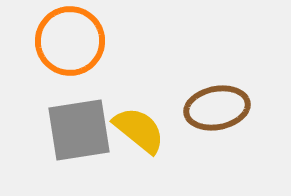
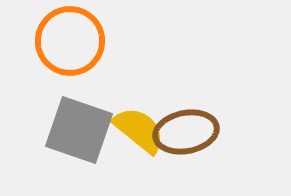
brown ellipse: moved 31 px left, 24 px down
gray square: rotated 28 degrees clockwise
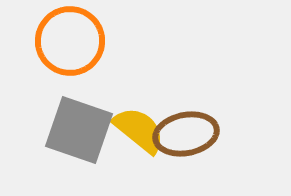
brown ellipse: moved 2 px down
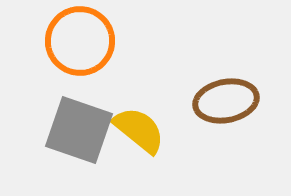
orange circle: moved 10 px right
brown ellipse: moved 40 px right, 33 px up
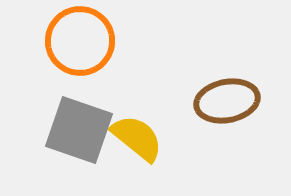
brown ellipse: moved 1 px right
yellow semicircle: moved 2 px left, 8 px down
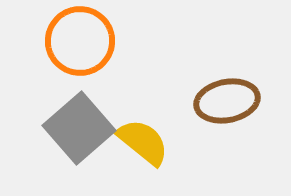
gray square: moved 2 px up; rotated 30 degrees clockwise
yellow semicircle: moved 6 px right, 4 px down
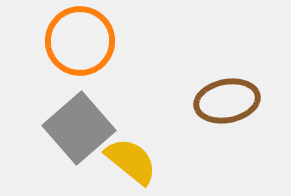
yellow semicircle: moved 12 px left, 19 px down
